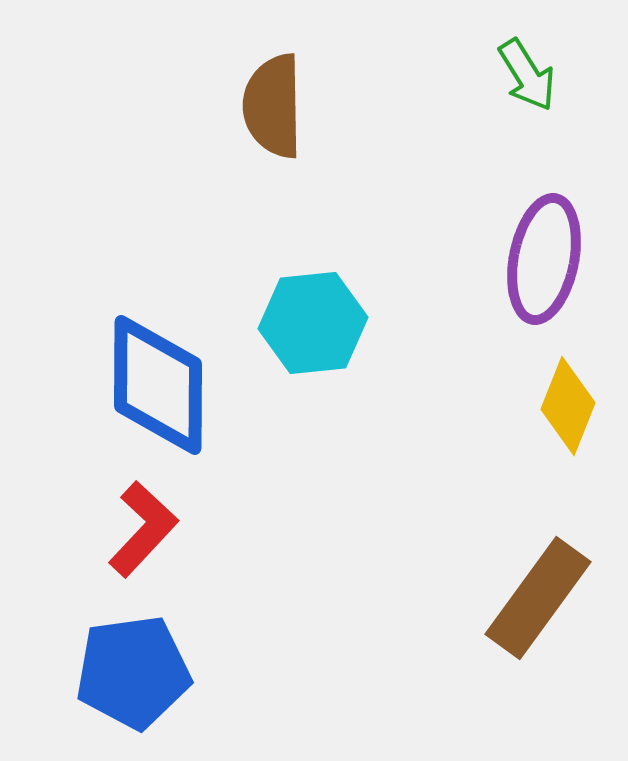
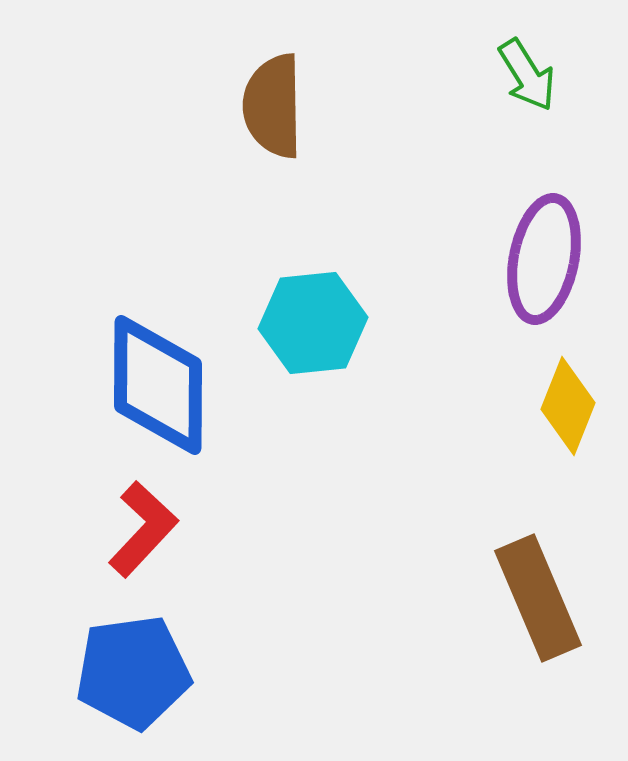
brown rectangle: rotated 59 degrees counterclockwise
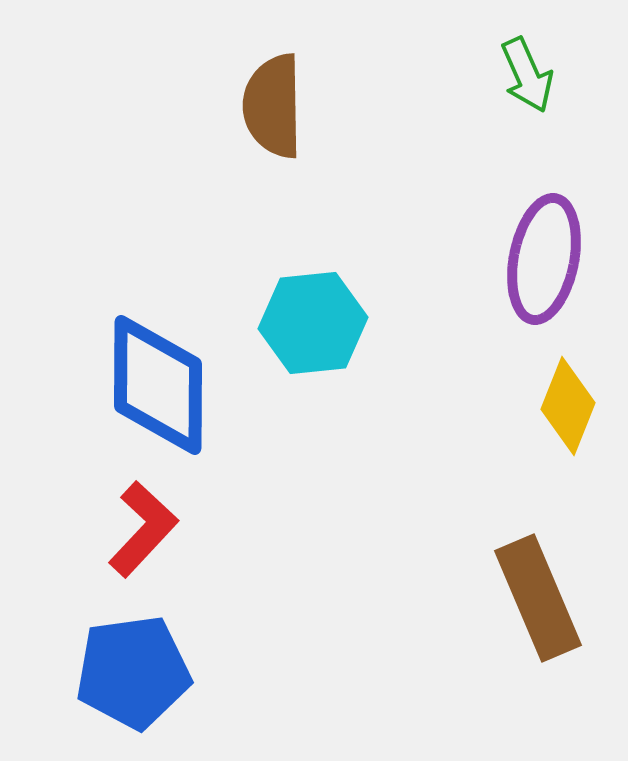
green arrow: rotated 8 degrees clockwise
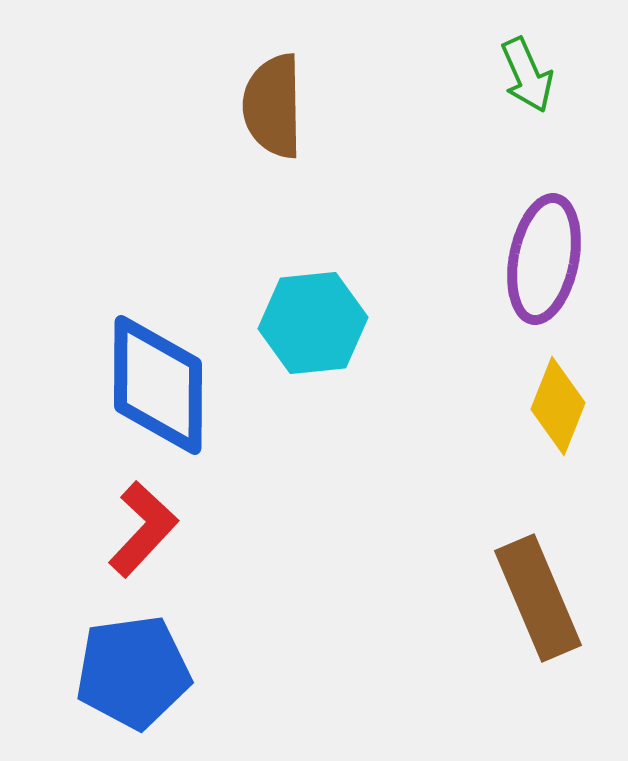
yellow diamond: moved 10 px left
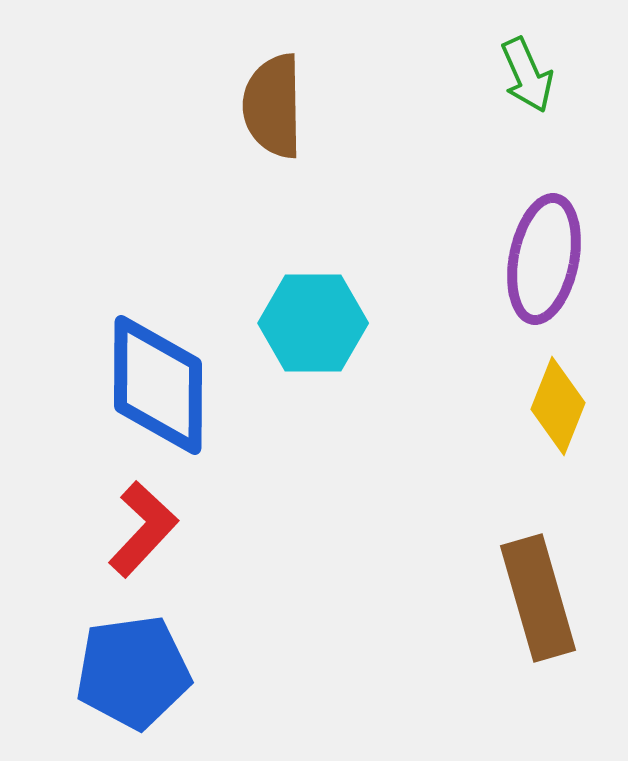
cyan hexagon: rotated 6 degrees clockwise
brown rectangle: rotated 7 degrees clockwise
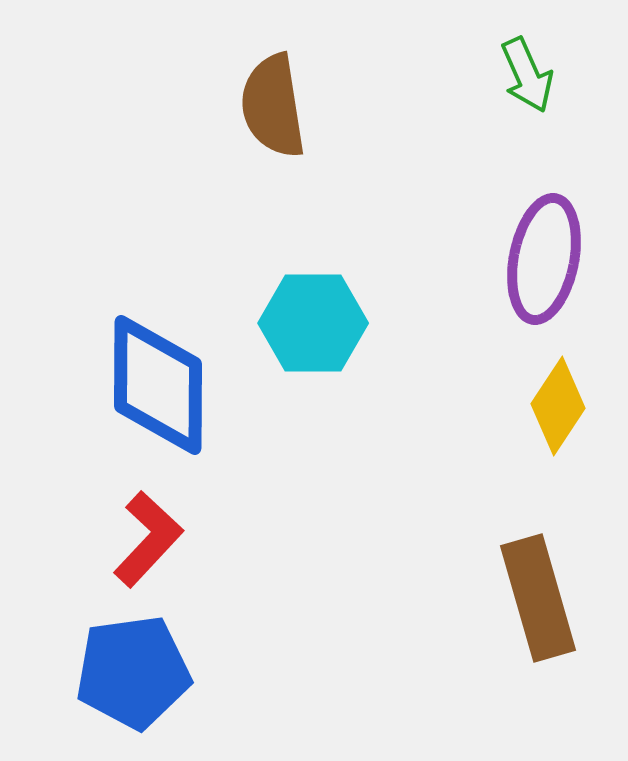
brown semicircle: rotated 8 degrees counterclockwise
yellow diamond: rotated 12 degrees clockwise
red L-shape: moved 5 px right, 10 px down
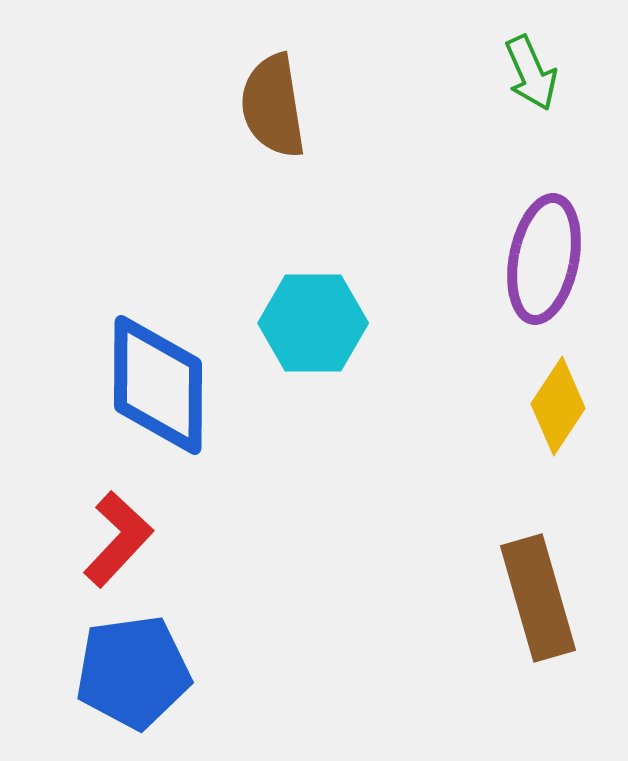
green arrow: moved 4 px right, 2 px up
red L-shape: moved 30 px left
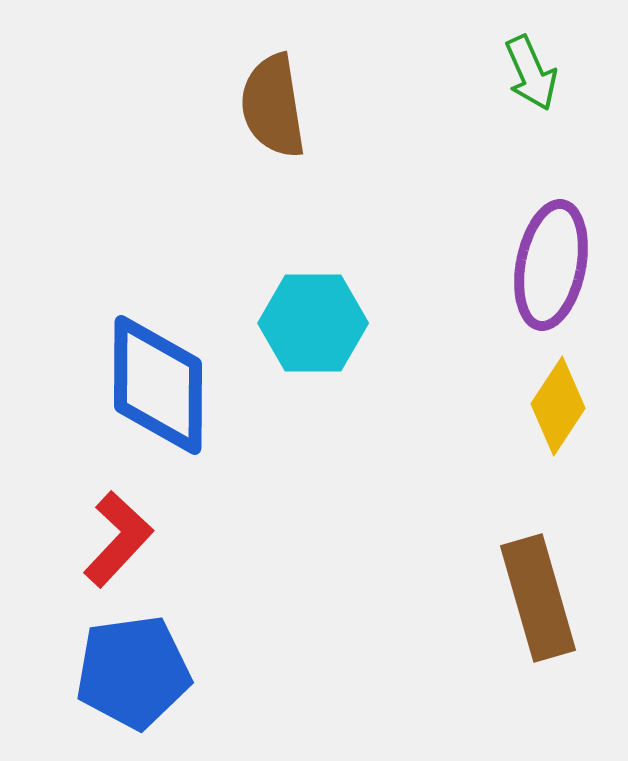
purple ellipse: moved 7 px right, 6 px down
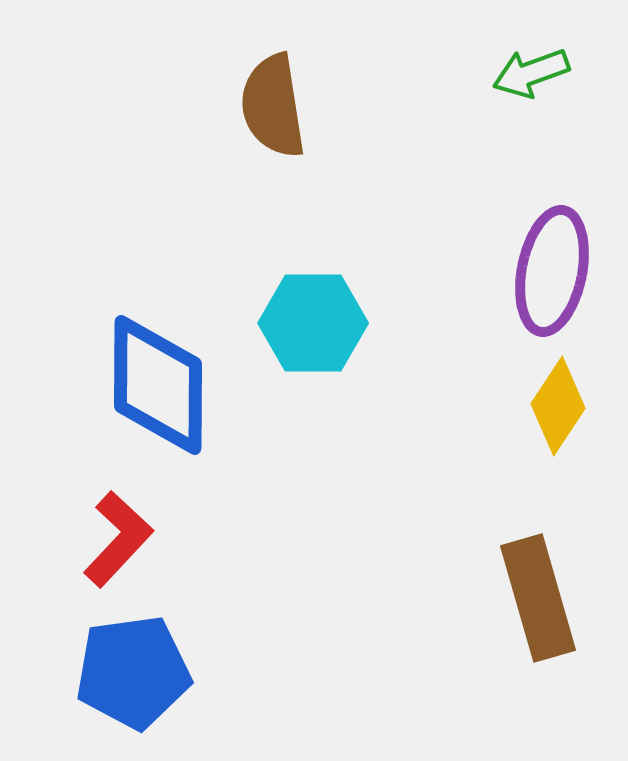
green arrow: rotated 94 degrees clockwise
purple ellipse: moved 1 px right, 6 px down
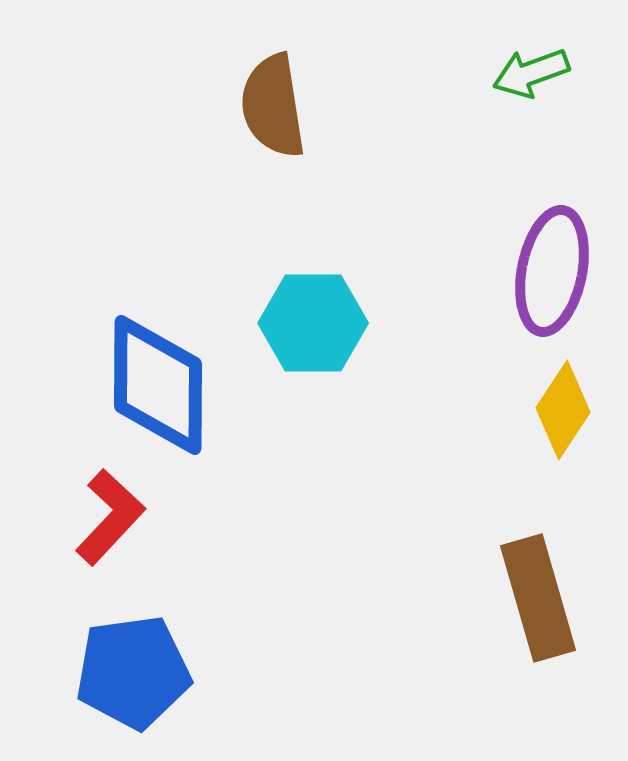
yellow diamond: moved 5 px right, 4 px down
red L-shape: moved 8 px left, 22 px up
